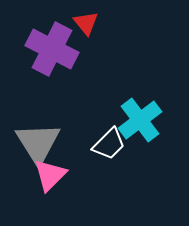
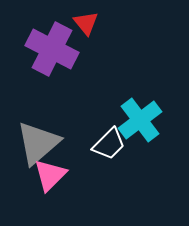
gray triangle: rotated 21 degrees clockwise
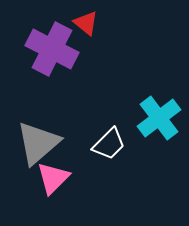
red triangle: rotated 12 degrees counterclockwise
cyan cross: moved 19 px right, 2 px up
pink triangle: moved 3 px right, 3 px down
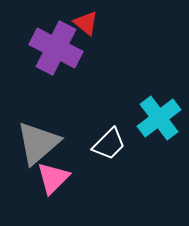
purple cross: moved 4 px right, 1 px up
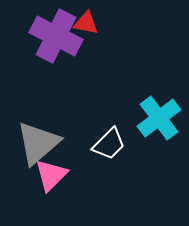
red triangle: rotated 28 degrees counterclockwise
purple cross: moved 12 px up
pink triangle: moved 2 px left, 3 px up
